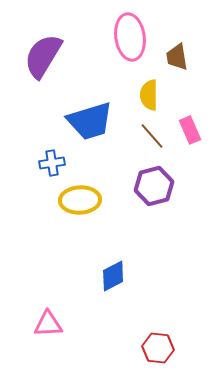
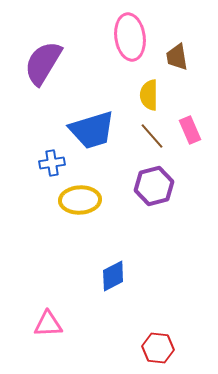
purple semicircle: moved 7 px down
blue trapezoid: moved 2 px right, 9 px down
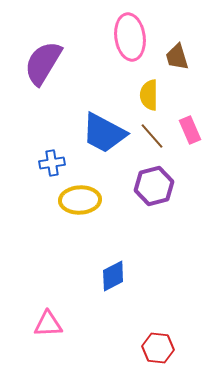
brown trapezoid: rotated 8 degrees counterclockwise
blue trapezoid: moved 12 px right, 3 px down; rotated 45 degrees clockwise
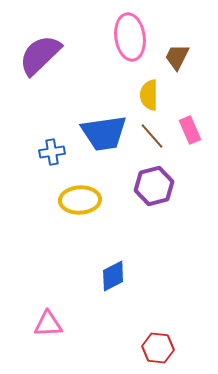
brown trapezoid: rotated 44 degrees clockwise
purple semicircle: moved 3 px left, 8 px up; rotated 15 degrees clockwise
blue trapezoid: rotated 36 degrees counterclockwise
blue cross: moved 11 px up
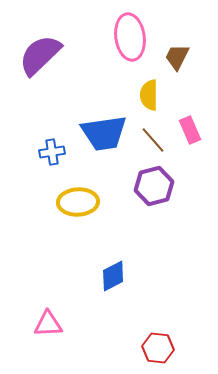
brown line: moved 1 px right, 4 px down
yellow ellipse: moved 2 px left, 2 px down
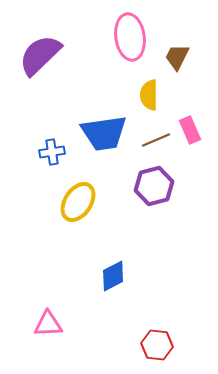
brown line: moved 3 px right; rotated 72 degrees counterclockwise
yellow ellipse: rotated 54 degrees counterclockwise
red hexagon: moved 1 px left, 3 px up
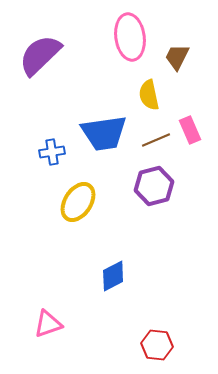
yellow semicircle: rotated 12 degrees counterclockwise
pink triangle: rotated 16 degrees counterclockwise
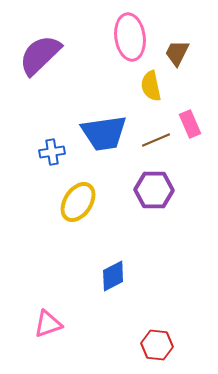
brown trapezoid: moved 4 px up
yellow semicircle: moved 2 px right, 9 px up
pink rectangle: moved 6 px up
purple hexagon: moved 4 px down; rotated 15 degrees clockwise
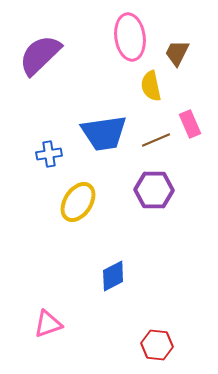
blue cross: moved 3 px left, 2 px down
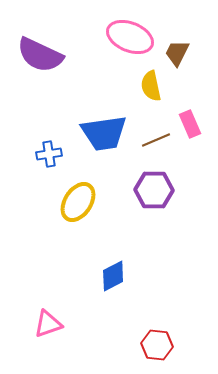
pink ellipse: rotated 60 degrees counterclockwise
purple semicircle: rotated 111 degrees counterclockwise
